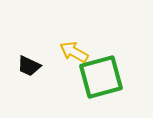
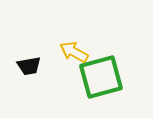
black trapezoid: rotated 35 degrees counterclockwise
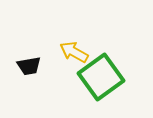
green square: rotated 21 degrees counterclockwise
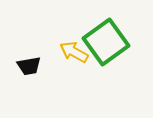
green square: moved 5 px right, 35 px up
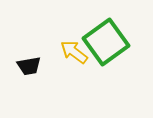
yellow arrow: rotated 8 degrees clockwise
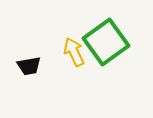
yellow arrow: rotated 28 degrees clockwise
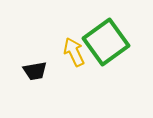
black trapezoid: moved 6 px right, 5 px down
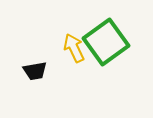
yellow arrow: moved 4 px up
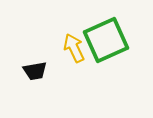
green square: moved 2 px up; rotated 12 degrees clockwise
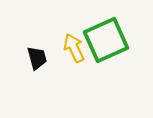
black trapezoid: moved 2 px right, 13 px up; rotated 95 degrees counterclockwise
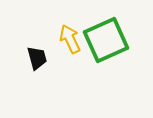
yellow arrow: moved 4 px left, 9 px up
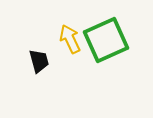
black trapezoid: moved 2 px right, 3 px down
